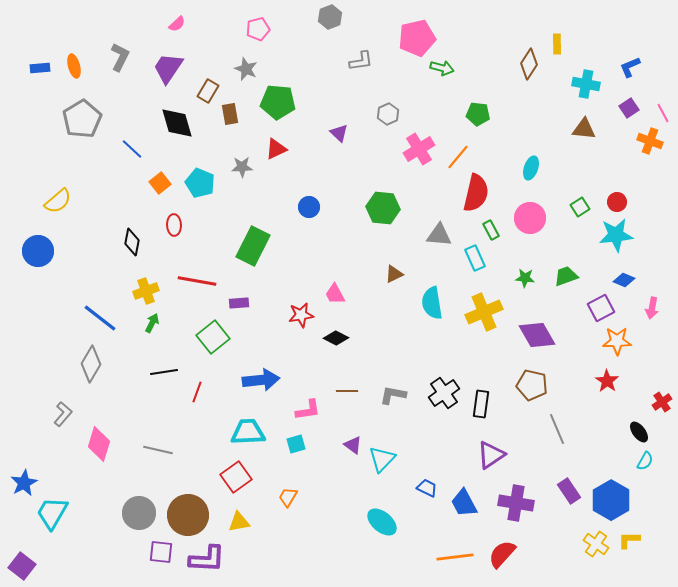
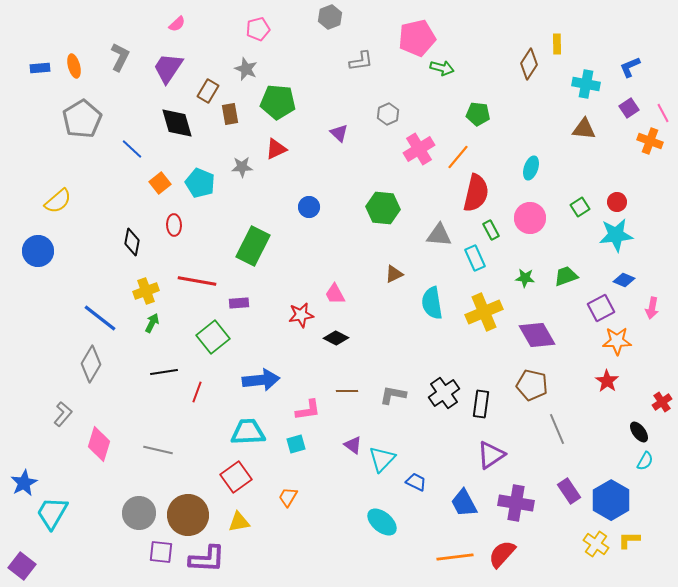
blue trapezoid at (427, 488): moved 11 px left, 6 px up
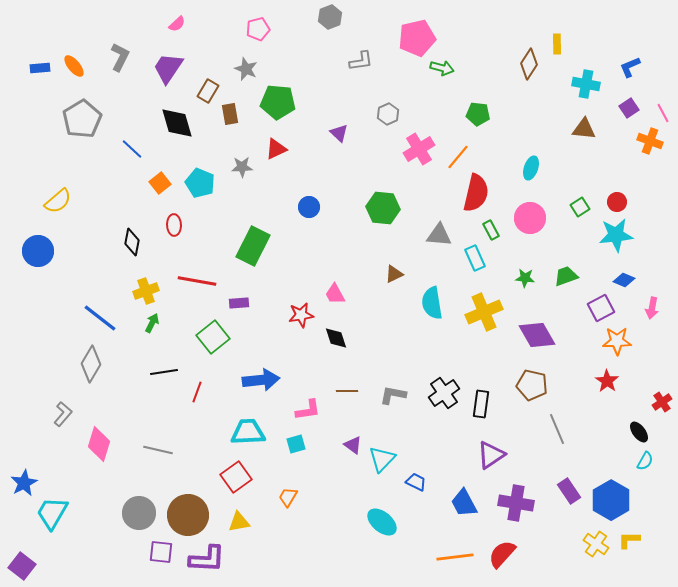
orange ellipse at (74, 66): rotated 25 degrees counterclockwise
black diamond at (336, 338): rotated 45 degrees clockwise
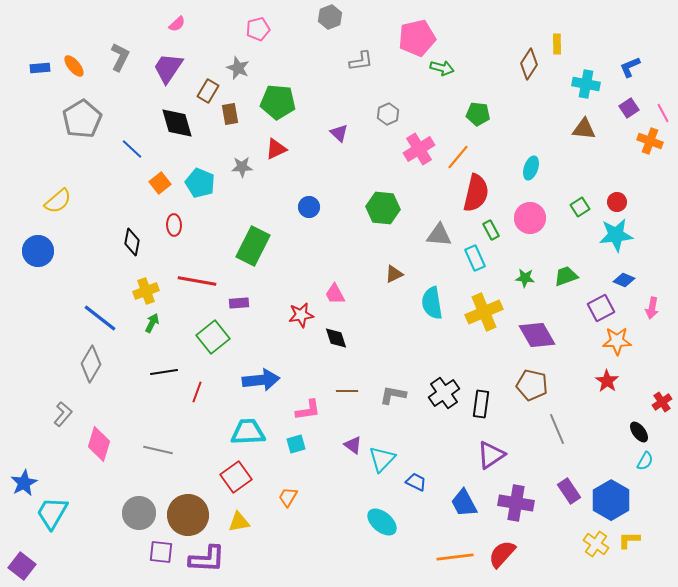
gray star at (246, 69): moved 8 px left, 1 px up
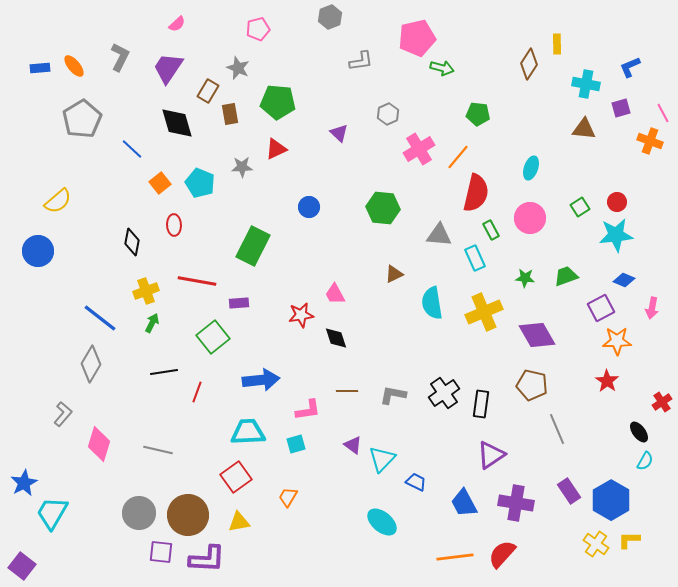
purple square at (629, 108): moved 8 px left; rotated 18 degrees clockwise
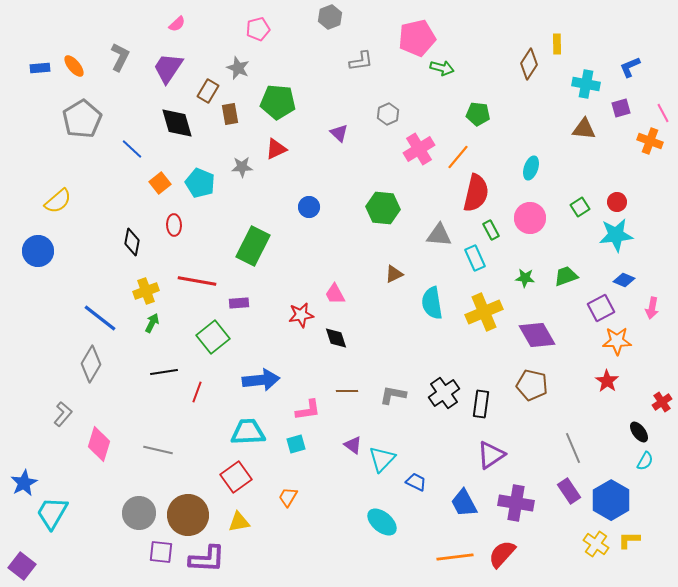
gray line at (557, 429): moved 16 px right, 19 px down
